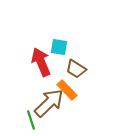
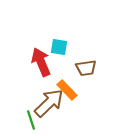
brown trapezoid: moved 10 px right, 1 px up; rotated 40 degrees counterclockwise
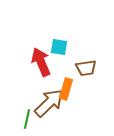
orange rectangle: moved 1 px left, 1 px up; rotated 60 degrees clockwise
green line: moved 4 px left, 1 px up; rotated 30 degrees clockwise
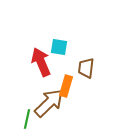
brown trapezoid: rotated 105 degrees clockwise
orange rectangle: moved 3 px up
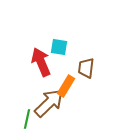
orange rectangle: rotated 15 degrees clockwise
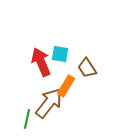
cyan square: moved 1 px right, 7 px down
brown trapezoid: moved 1 px right; rotated 40 degrees counterclockwise
brown arrow: rotated 8 degrees counterclockwise
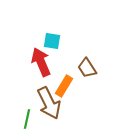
cyan square: moved 8 px left, 13 px up
orange rectangle: moved 2 px left
brown arrow: rotated 116 degrees clockwise
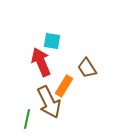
brown arrow: moved 1 px up
